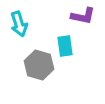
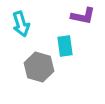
cyan arrow: moved 2 px right
gray hexagon: moved 2 px down
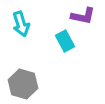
cyan rectangle: moved 5 px up; rotated 20 degrees counterclockwise
gray hexagon: moved 16 px left, 17 px down
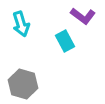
purple L-shape: rotated 25 degrees clockwise
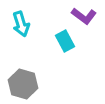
purple L-shape: moved 1 px right
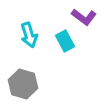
purple L-shape: moved 1 px down
cyan arrow: moved 8 px right, 11 px down
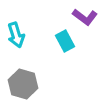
purple L-shape: moved 1 px right
cyan arrow: moved 13 px left
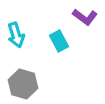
cyan rectangle: moved 6 px left
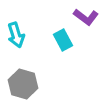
purple L-shape: moved 1 px right
cyan rectangle: moved 4 px right, 1 px up
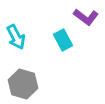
cyan arrow: moved 2 px down; rotated 10 degrees counterclockwise
